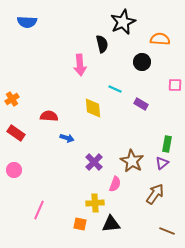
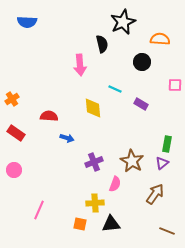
purple cross: rotated 24 degrees clockwise
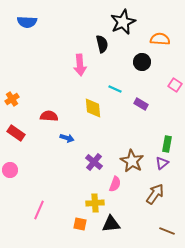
pink square: rotated 32 degrees clockwise
purple cross: rotated 30 degrees counterclockwise
pink circle: moved 4 px left
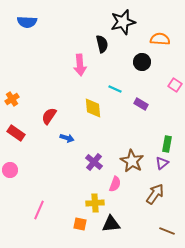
black star: rotated 10 degrees clockwise
red semicircle: rotated 60 degrees counterclockwise
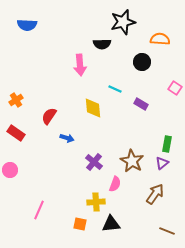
blue semicircle: moved 3 px down
black semicircle: rotated 102 degrees clockwise
pink square: moved 3 px down
orange cross: moved 4 px right, 1 px down
yellow cross: moved 1 px right, 1 px up
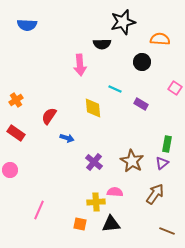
pink semicircle: moved 8 px down; rotated 105 degrees counterclockwise
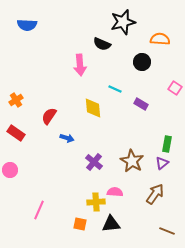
black semicircle: rotated 24 degrees clockwise
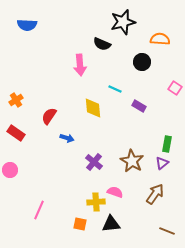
purple rectangle: moved 2 px left, 2 px down
pink semicircle: rotated 14 degrees clockwise
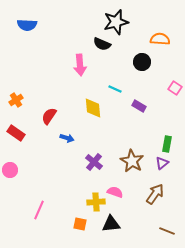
black star: moved 7 px left
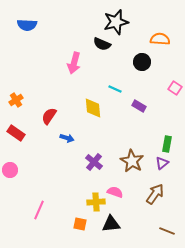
pink arrow: moved 6 px left, 2 px up; rotated 20 degrees clockwise
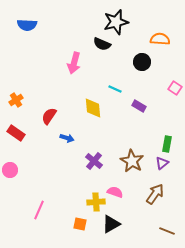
purple cross: moved 1 px up
black triangle: rotated 24 degrees counterclockwise
